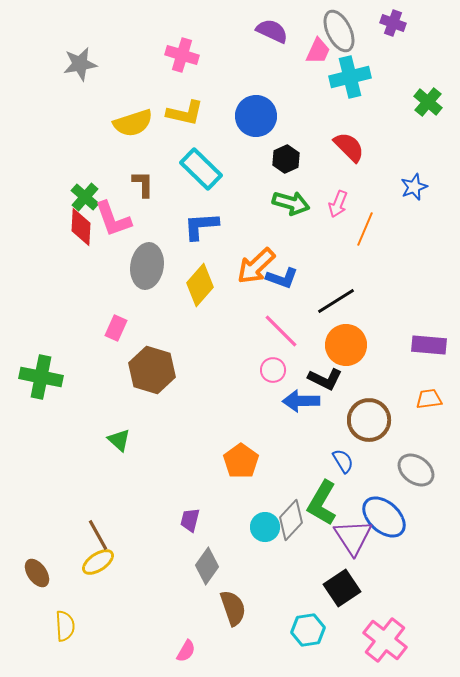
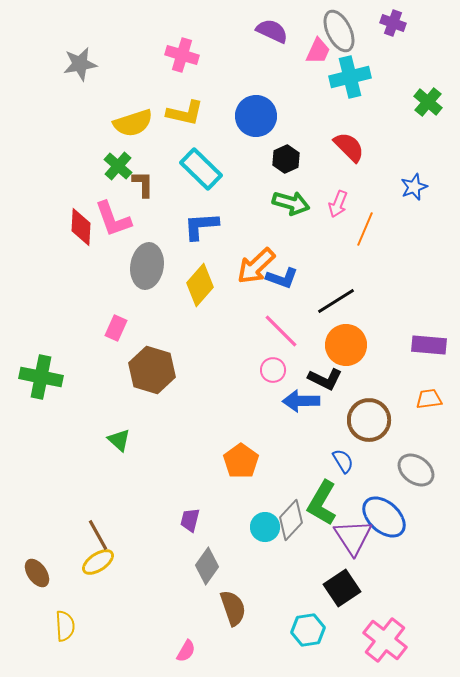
green cross at (85, 197): moved 33 px right, 31 px up
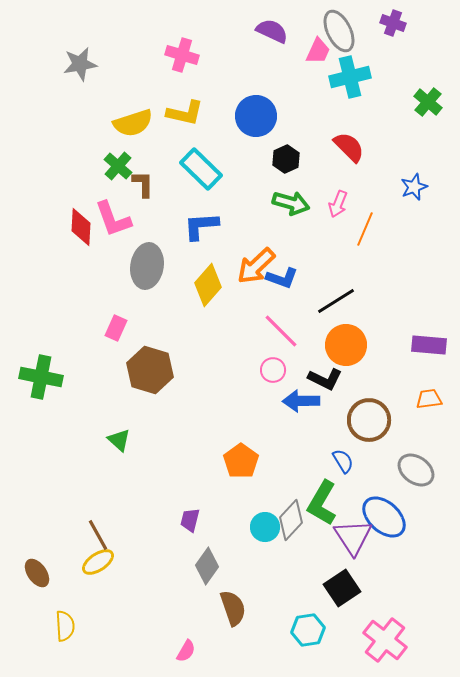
yellow diamond at (200, 285): moved 8 px right
brown hexagon at (152, 370): moved 2 px left
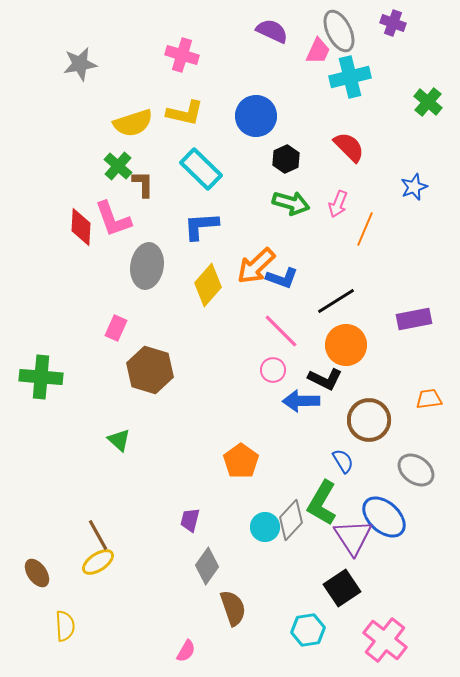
purple rectangle at (429, 345): moved 15 px left, 26 px up; rotated 16 degrees counterclockwise
green cross at (41, 377): rotated 6 degrees counterclockwise
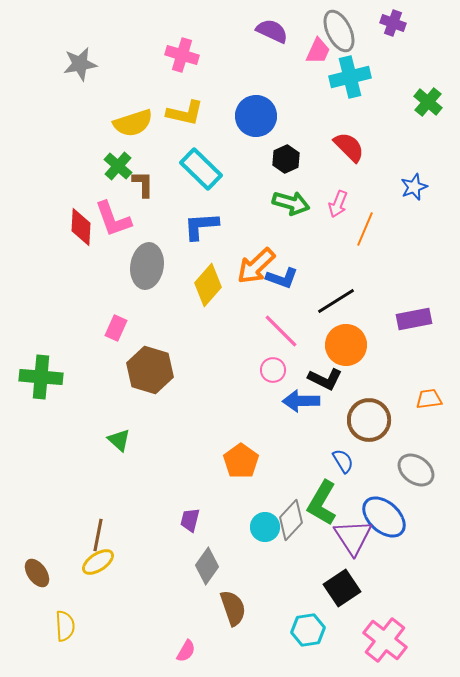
brown line at (98, 535): rotated 40 degrees clockwise
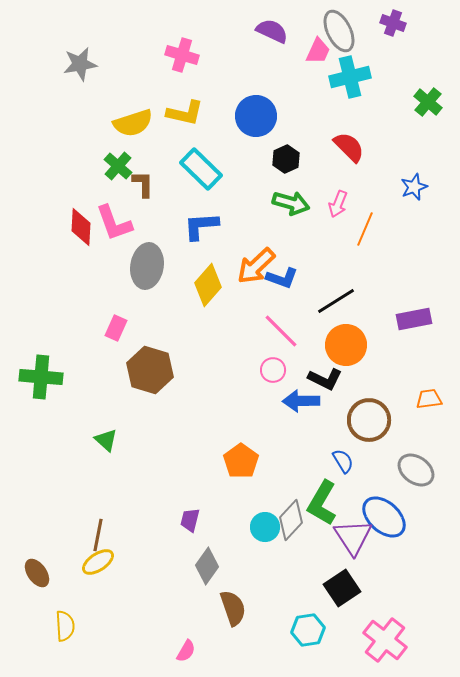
pink L-shape at (113, 219): moved 1 px right, 4 px down
green triangle at (119, 440): moved 13 px left
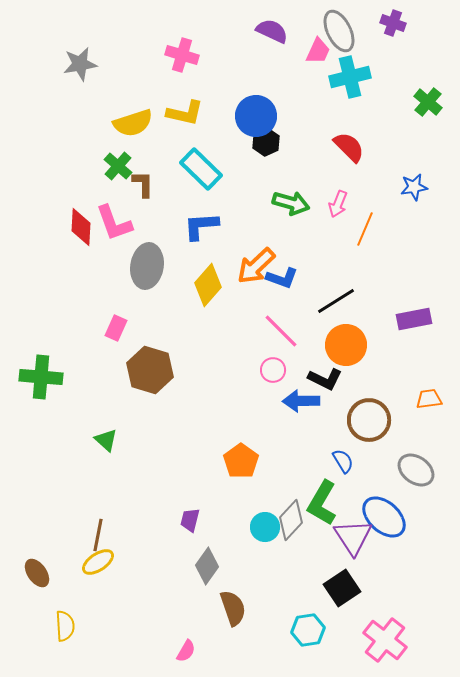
black hexagon at (286, 159): moved 20 px left, 17 px up
blue star at (414, 187): rotated 12 degrees clockwise
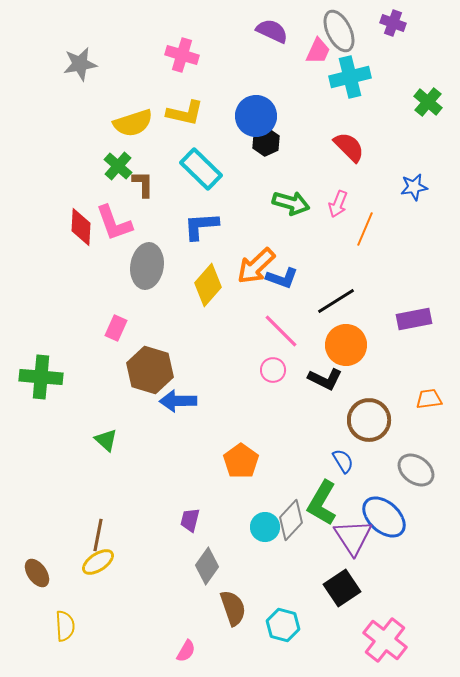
blue arrow at (301, 401): moved 123 px left
cyan hexagon at (308, 630): moved 25 px left, 5 px up; rotated 24 degrees clockwise
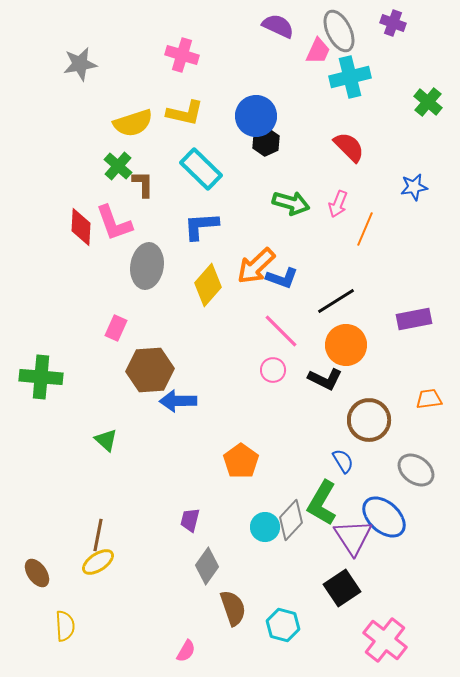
purple semicircle at (272, 31): moved 6 px right, 5 px up
brown hexagon at (150, 370): rotated 21 degrees counterclockwise
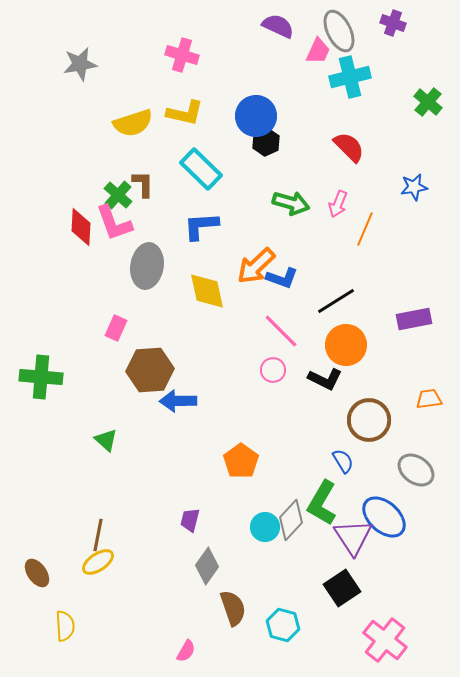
green cross at (118, 166): moved 29 px down
yellow diamond at (208, 285): moved 1 px left, 6 px down; rotated 54 degrees counterclockwise
